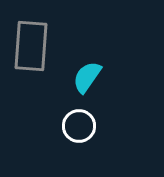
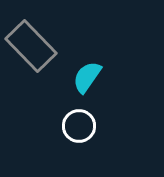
gray rectangle: rotated 48 degrees counterclockwise
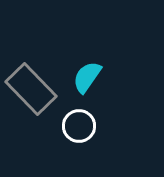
gray rectangle: moved 43 px down
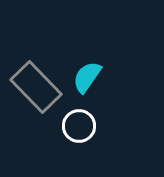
gray rectangle: moved 5 px right, 2 px up
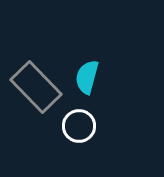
cyan semicircle: rotated 20 degrees counterclockwise
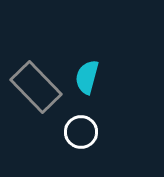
white circle: moved 2 px right, 6 px down
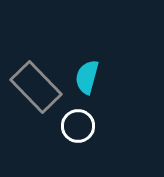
white circle: moved 3 px left, 6 px up
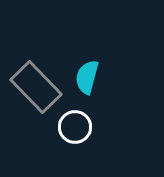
white circle: moved 3 px left, 1 px down
